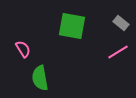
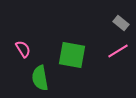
green square: moved 29 px down
pink line: moved 1 px up
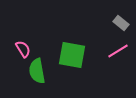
green semicircle: moved 3 px left, 7 px up
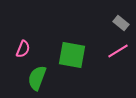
pink semicircle: rotated 54 degrees clockwise
green semicircle: moved 7 px down; rotated 30 degrees clockwise
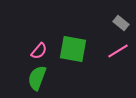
pink semicircle: moved 16 px right, 2 px down; rotated 18 degrees clockwise
green square: moved 1 px right, 6 px up
